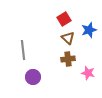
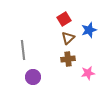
brown triangle: rotated 32 degrees clockwise
pink star: rotated 24 degrees counterclockwise
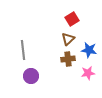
red square: moved 8 px right
blue star: moved 20 px down; rotated 28 degrees clockwise
brown triangle: moved 1 px down
purple circle: moved 2 px left, 1 px up
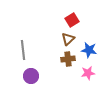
red square: moved 1 px down
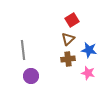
pink star: rotated 24 degrees clockwise
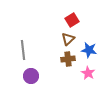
pink star: rotated 16 degrees clockwise
